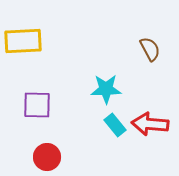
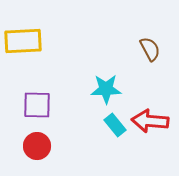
red arrow: moved 3 px up
red circle: moved 10 px left, 11 px up
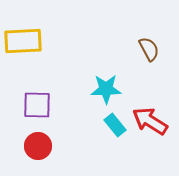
brown semicircle: moved 1 px left
red arrow: rotated 27 degrees clockwise
red circle: moved 1 px right
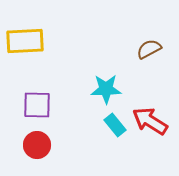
yellow rectangle: moved 2 px right
brown semicircle: rotated 90 degrees counterclockwise
red circle: moved 1 px left, 1 px up
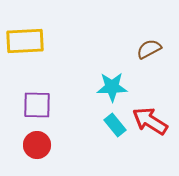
cyan star: moved 6 px right, 2 px up
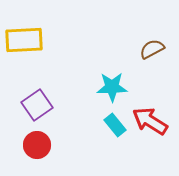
yellow rectangle: moved 1 px left, 1 px up
brown semicircle: moved 3 px right
purple square: rotated 36 degrees counterclockwise
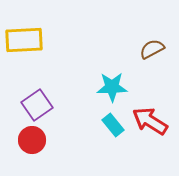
cyan rectangle: moved 2 px left
red circle: moved 5 px left, 5 px up
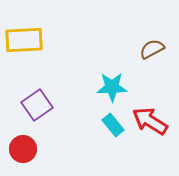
red circle: moved 9 px left, 9 px down
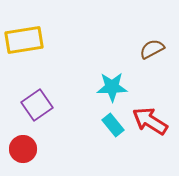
yellow rectangle: rotated 6 degrees counterclockwise
